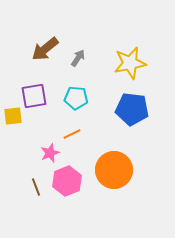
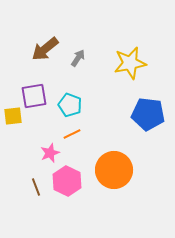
cyan pentagon: moved 6 px left, 7 px down; rotated 15 degrees clockwise
blue pentagon: moved 16 px right, 5 px down
pink hexagon: rotated 12 degrees counterclockwise
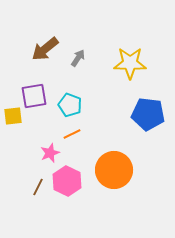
yellow star: rotated 12 degrees clockwise
brown line: moved 2 px right; rotated 48 degrees clockwise
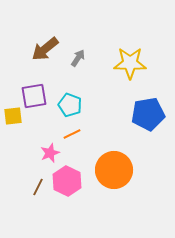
blue pentagon: rotated 16 degrees counterclockwise
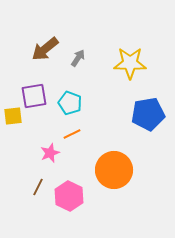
cyan pentagon: moved 2 px up
pink hexagon: moved 2 px right, 15 px down
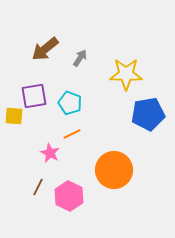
gray arrow: moved 2 px right
yellow star: moved 4 px left, 11 px down
yellow square: moved 1 px right; rotated 12 degrees clockwise
pink star: rotated 24 degrees counterclockwise
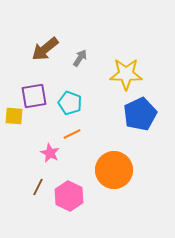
blue pentagon: moved 8 px left; rotated 16 degrees counterclockwise
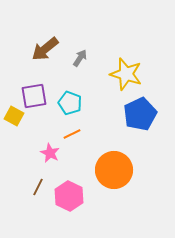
yellow star: rotated 16 degrees clockwise
yellow square: rotated 24 degrees clockwise
